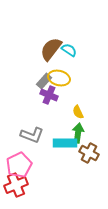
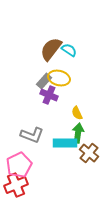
yellow semicircle: moved 1 px left, 1 px down
brown cross: rotated 12 degrees clockwise
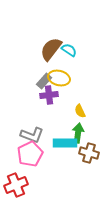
purple cross: rotated 30 degrees counterclockwise
yellow semicircle: moved 3 px right, 2 px up
brown cross: rotated 24 degrees counterclockwise
pink pentagon: moved 11 px right, 11 px up
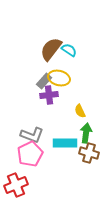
green arrow: moved 8 px right
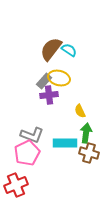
pink pentagon: moved 3 px left, 1 px up
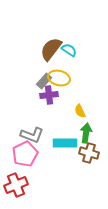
pink pentagon: moved 2 px left, 1 px down
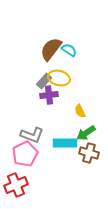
green arrow: rotated 132 degrees counterclockwise
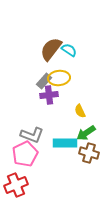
yellow ellipse: rotated 20 degrees counterclockwise
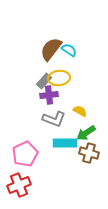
yellow semicircle: rotated 144 degrees clockwise
gray L-shape: moved 22 px right, 16 px up
red cross: moved 3 px right
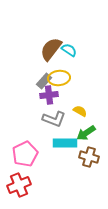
brown cross: moved 4 px down
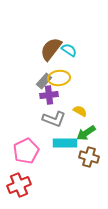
pink pentagon: moved 1 px right, 3 px up
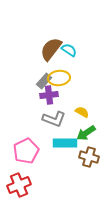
yellow semicircle: moved 2 px right, 1 px down
